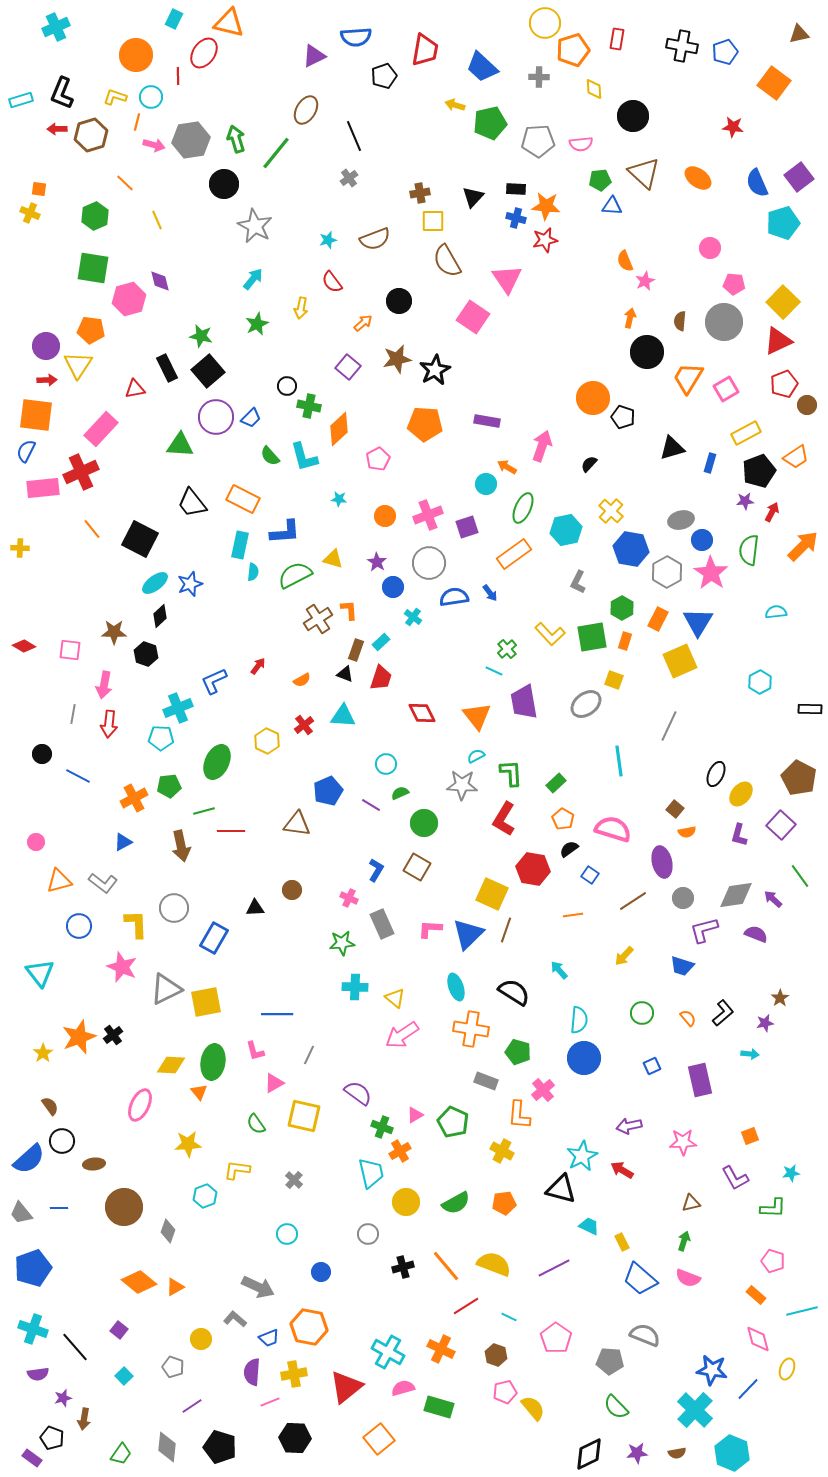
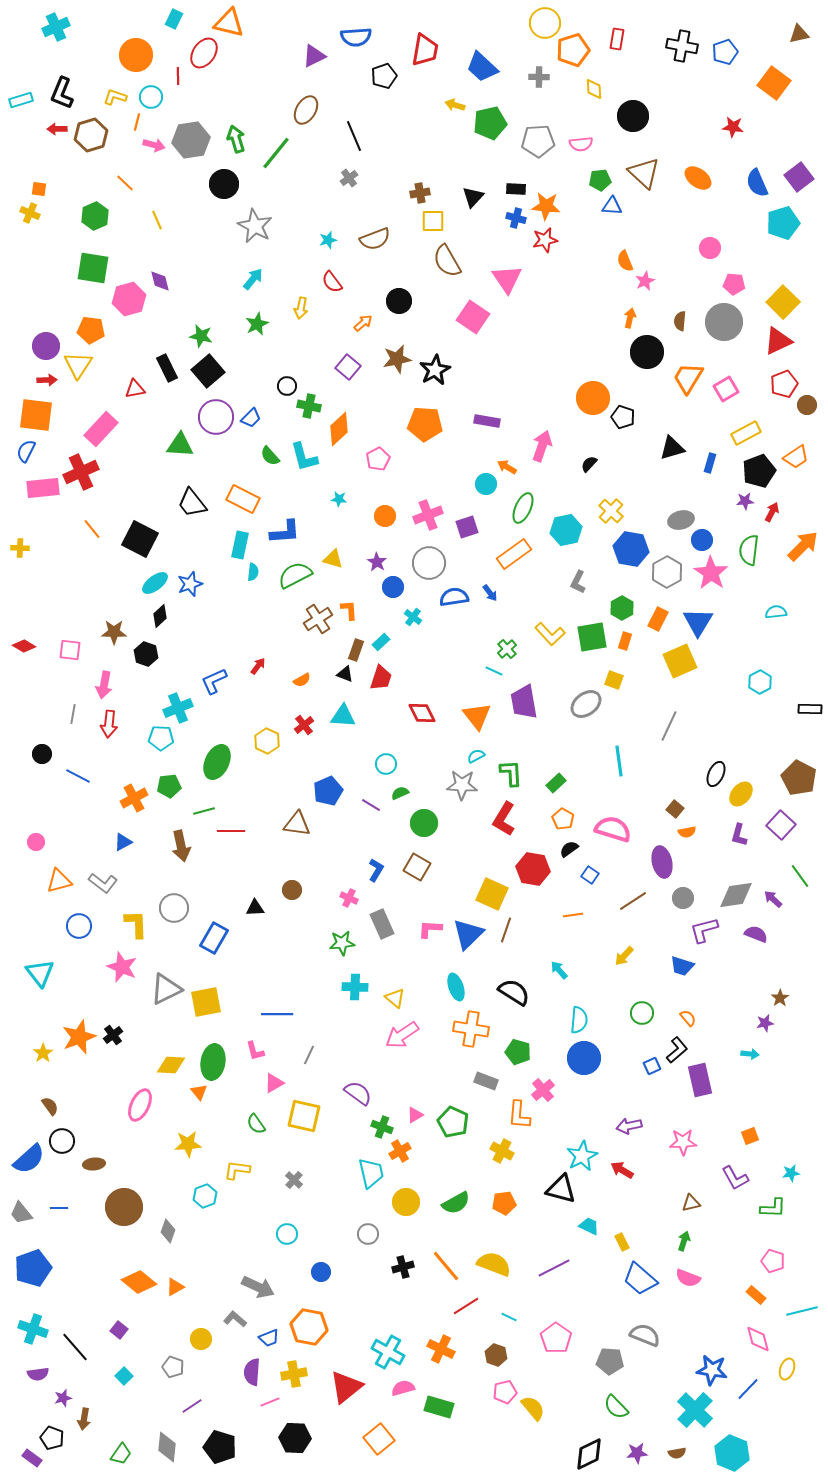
black L-shape at (723, 1013): moved 46 px left, 37 px down
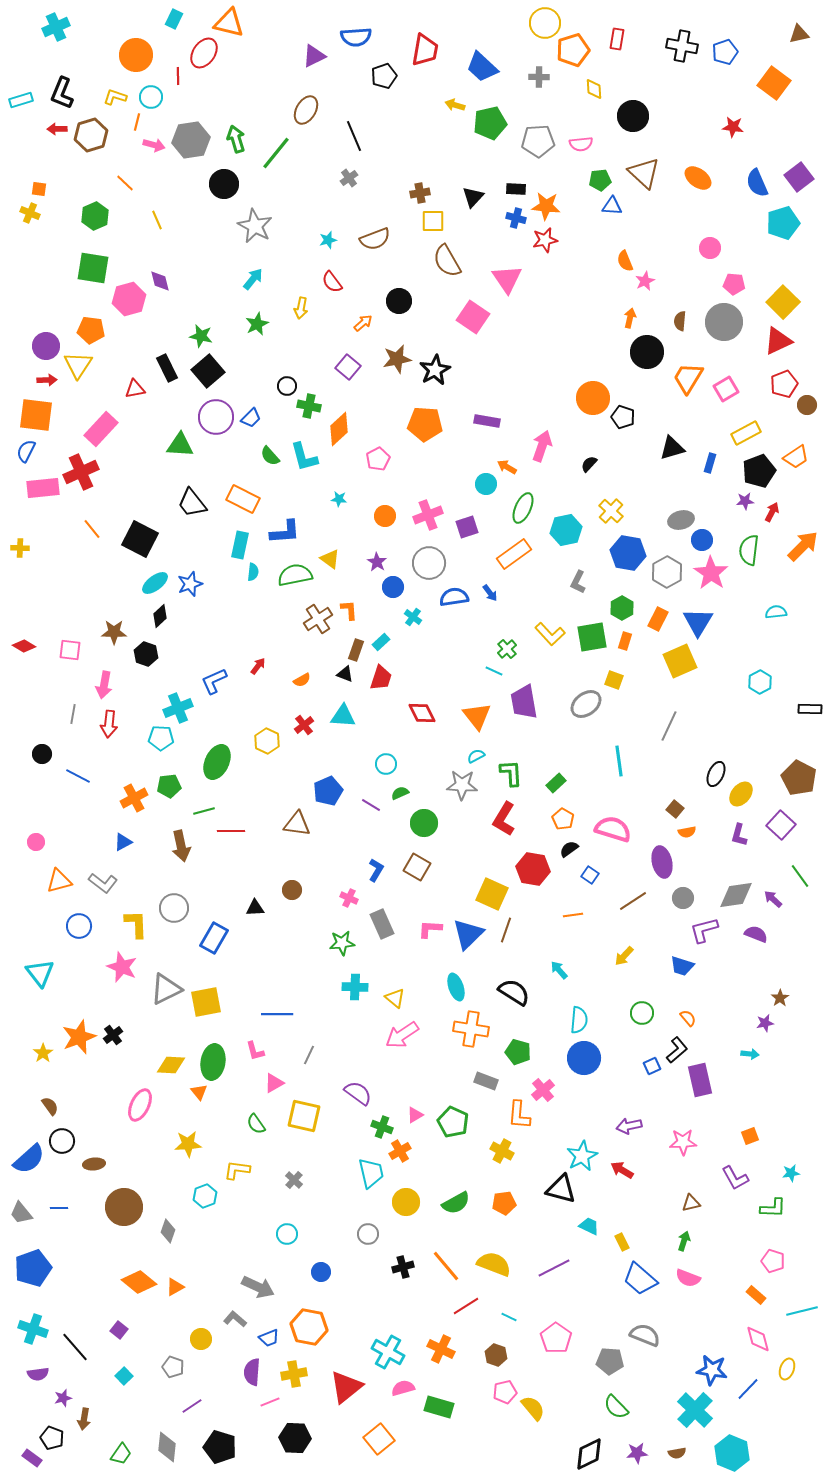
blue hexagon at (631, 549): moved 3 px left, 4 px down
yellow triangle at (333, 559): moved 3 px left; rotated 20 degrees clockwise
green semicircle at (295, 575): rotated 16 degrees clockwise
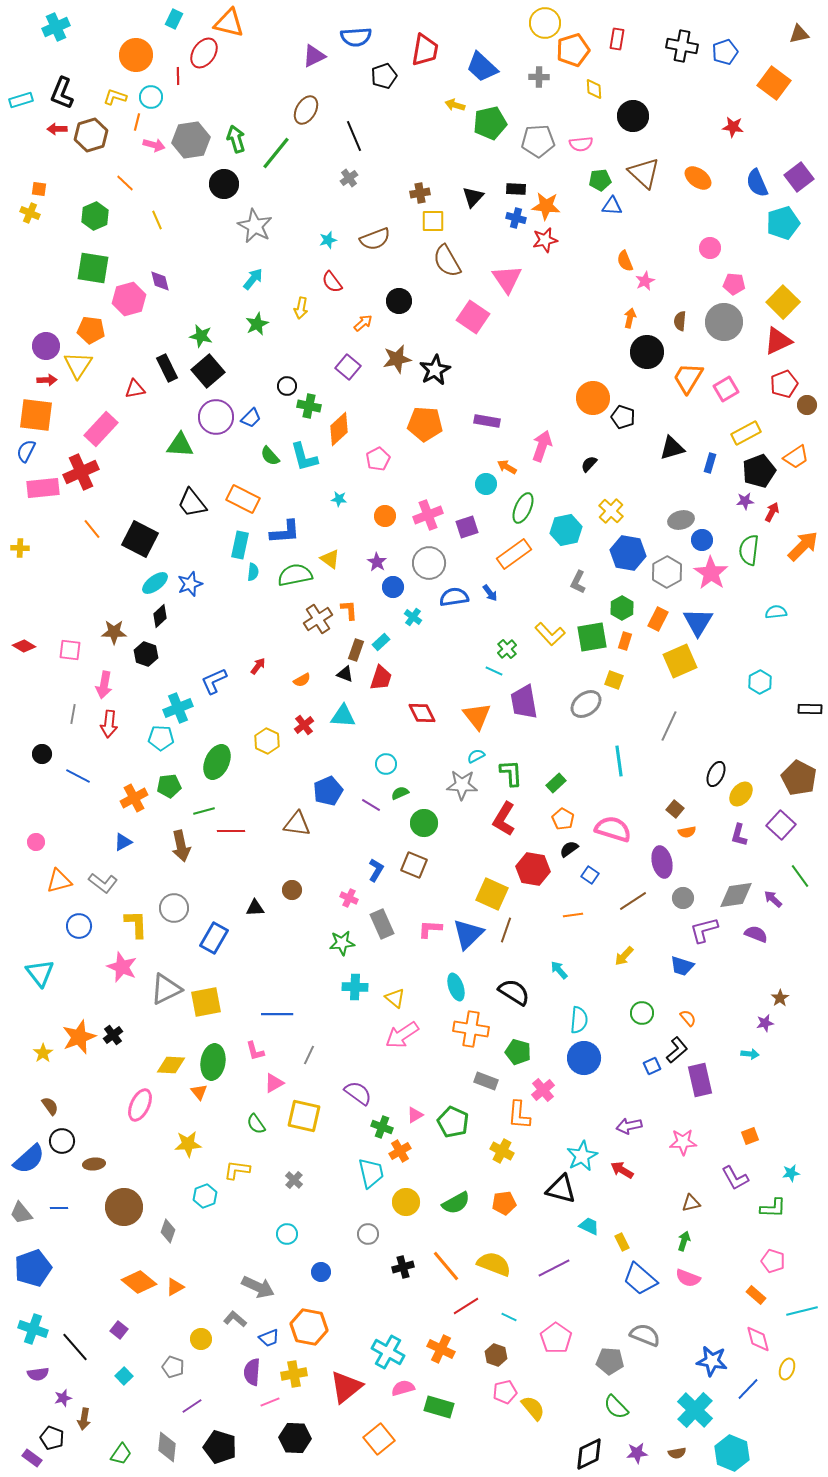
brown square at (417, 867): moved 3 px left, 2 px up; rotated 8 degrees counterclockwise
blue star at (712, 1370): moved 9 px up
